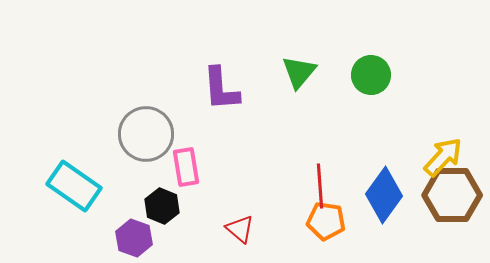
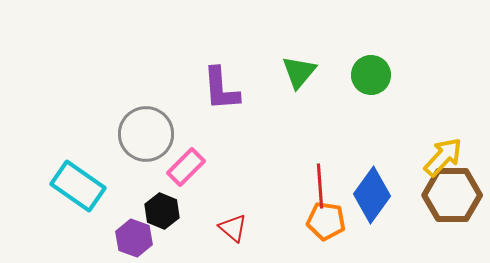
pink rectangle: rotated 54 degrees clockwise
cyan rectangle: moved 4 px right
blue diamond: moved 12 px left
black hexagon: moved 5 px down
red triangle: moved 7 px left, 1 px up
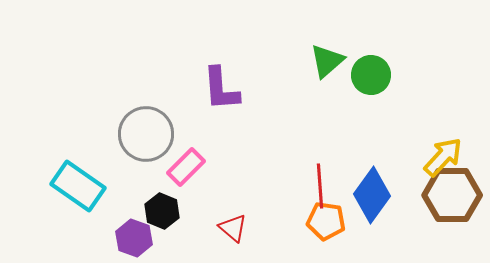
green triangle: moved 28 px right, 11 px up; rotated 9 degrees clockwise
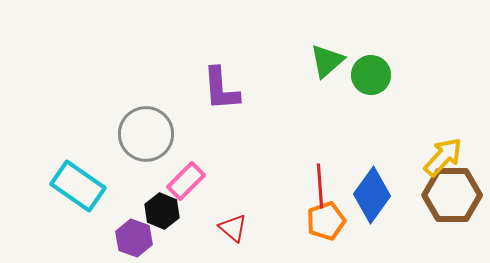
pink rectangle: moved 14 px down
orange pentagon: rotated 27 degrees counterclockwise
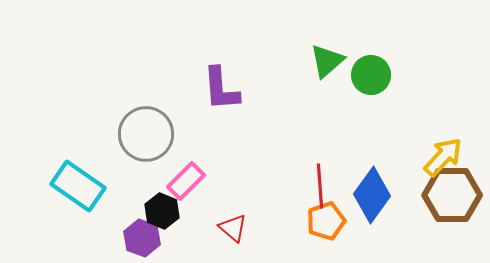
purple hexagon: moved 8 px right
